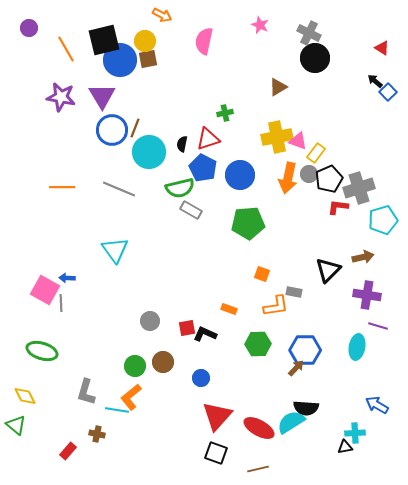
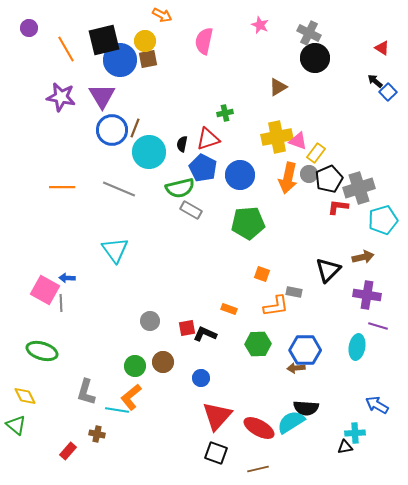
brown arrow at (296, 368): rotated 138 degrees counterclockwise
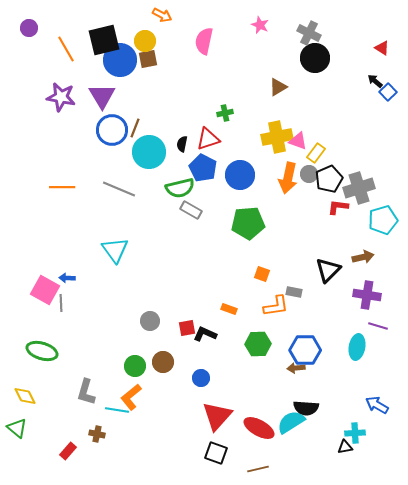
green triangle at (16, 425): moved 1 px right, 3 px down
